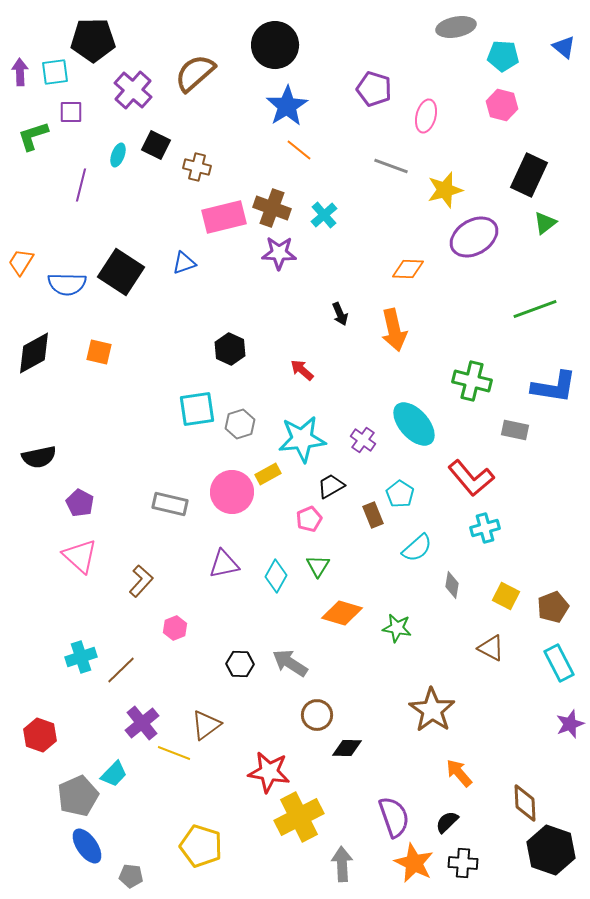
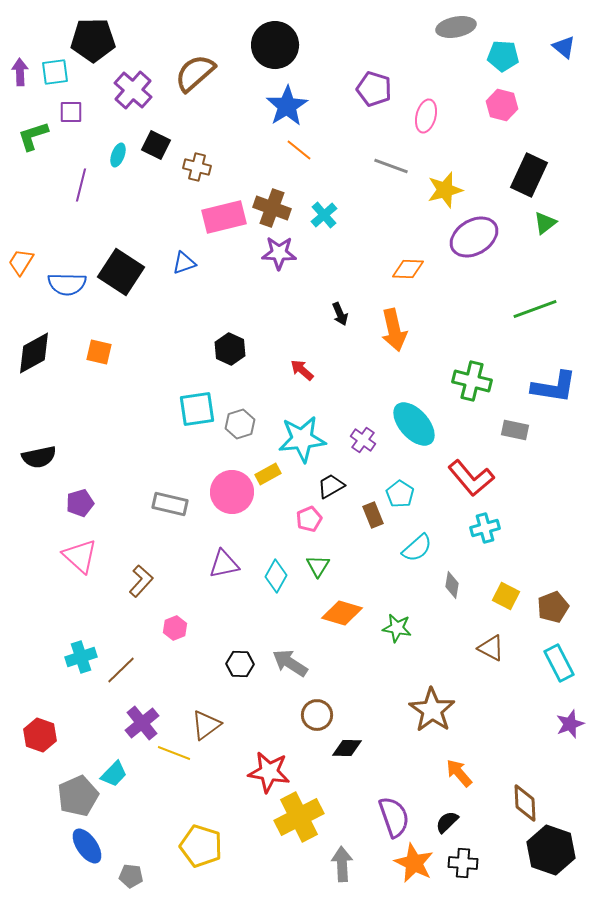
purple pentagon at (80, 503): rotated 28 degrees clockwise
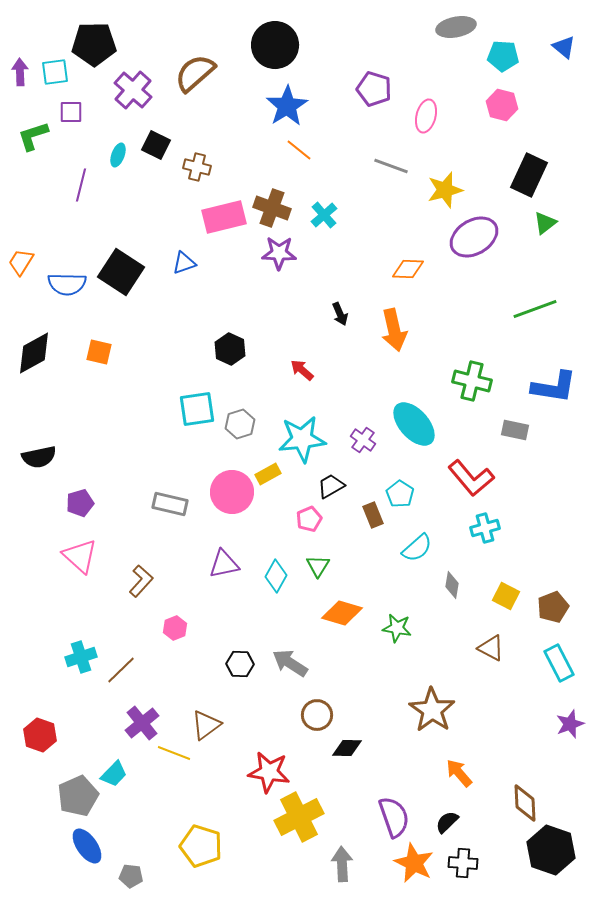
black pentagon at (93, 40): moved 1 px right, 4 px down
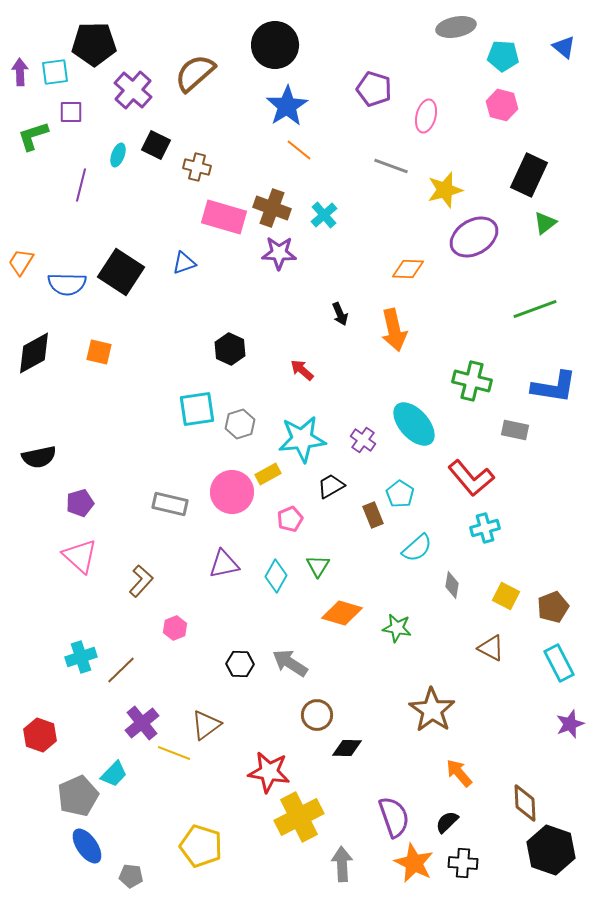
pink rectangle at (224, 217): rotated 30 degrees clockwise
pink pentagon at (309, 519): moved 19 px left
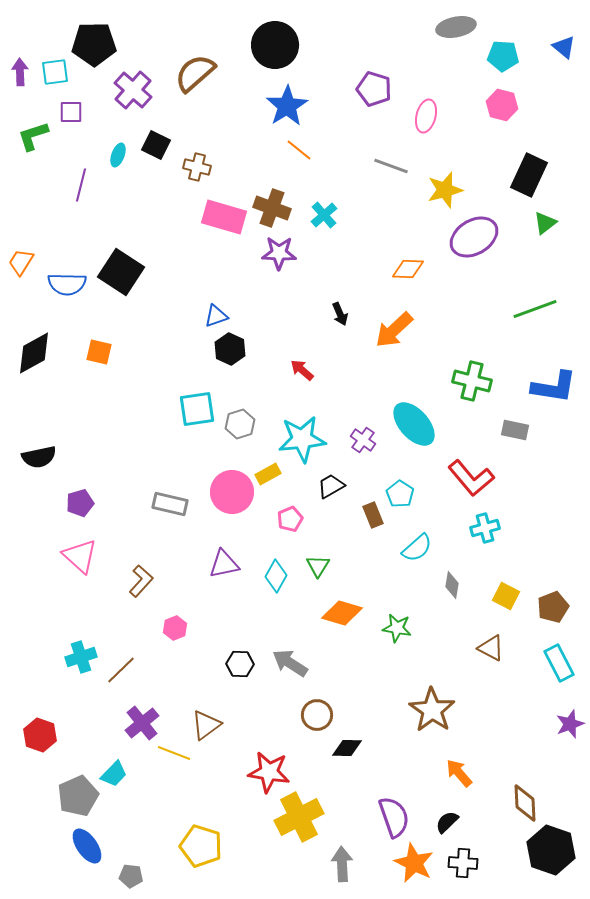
blue triangle at (184, 263): moved 32 px right, 53 px down
orange arrow at (394, 330): rotated 60 degrees clockwise
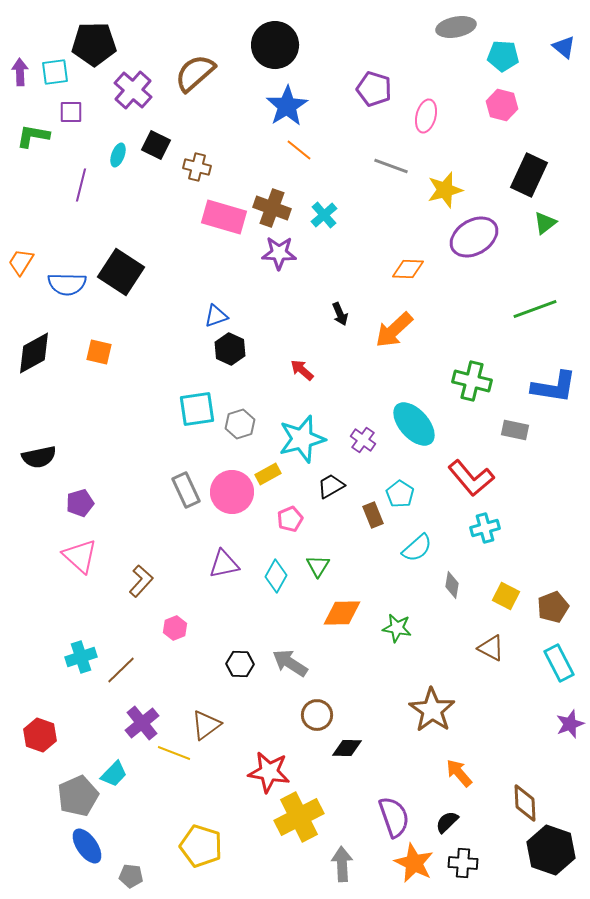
green L-shape at (33, 136): rotated 28 degrees clockwise
cyan star at (302, 439): rotated 9 degrees counterclockwise
gray rectangle at (170, 504): moved 16 px right, 14 px up; rotated 52 degrees clockwise
orange diamond at (342, 613): rotated 18 degrees counterclockwise
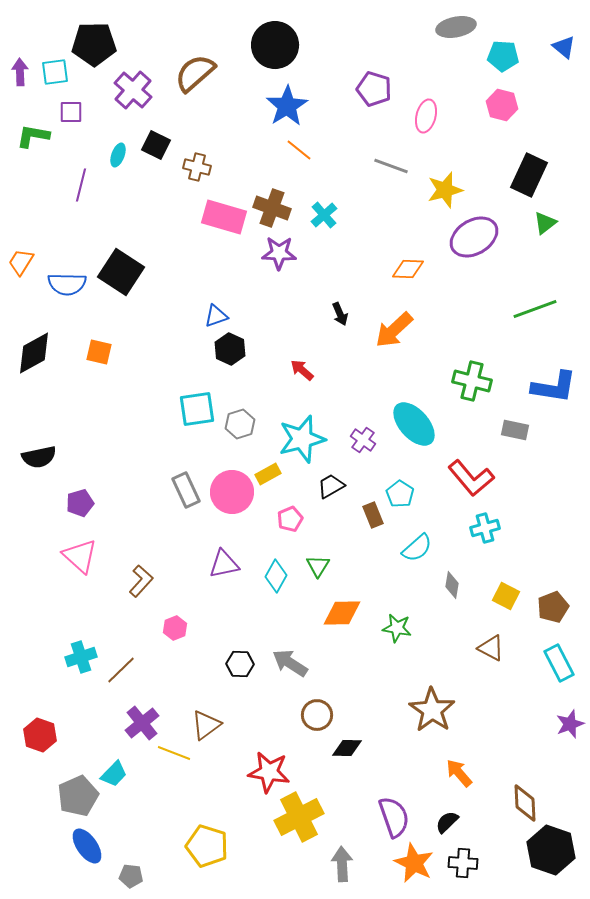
yellow pentagon at (201, 846): moved 6 px right
